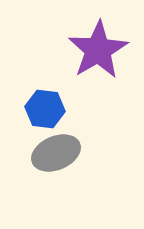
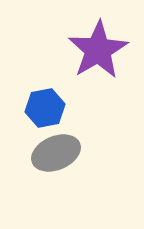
blue hexagon: moved 1 px up; rotated 18 degrees counterclockwise
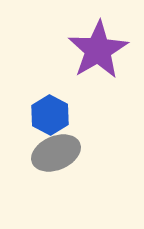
blue hexagon: moved 5 px right, 7 px down; rotated 21 degrees counterclockwise
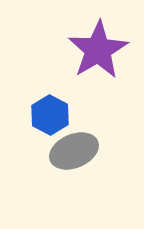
gray ellipse: moved 18 px right, 2 px up
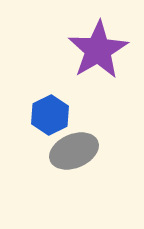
blue hexagon: rotated 6 degrees clockwise
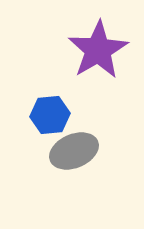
blue hexagon: rotated 21 degrees clockwise
